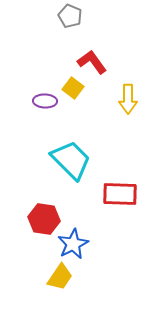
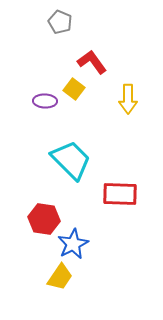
gray pentagon: moved 10 px left, 6 px down
yellow square: moved 1 px right, 1 px down
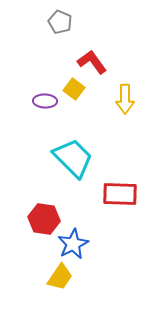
yellow arrow: moved 3 px left
cyan trapezoid: moved 2 px right, 2 px up
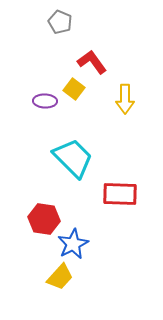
yellow trapezoid: rotated 8 degrees clockwise
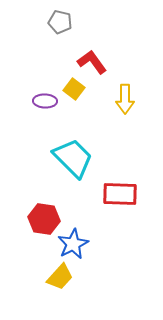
gray pentagon: rotated 10 degrees counterclockwise
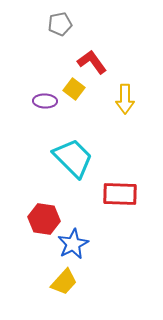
gray pentagon: moved 2 px down; rotated 25 degrees counterclockwise
yellow trapezoid: moved 4 px right, 5 px down
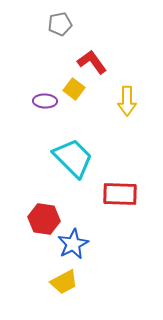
yellow arrow: moved 2 px right, 2 px down
yellow trapezoid: rotated 20 degrees clockwise
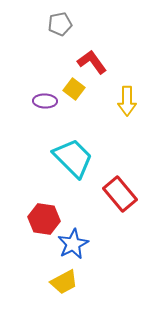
red rectangle: rotated 48 degrees clockwise
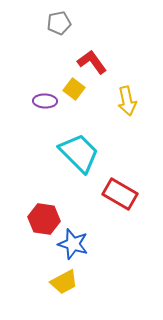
gray pentagon: moved 1 px left, 1 px up
yellow arrow: rotated 12 degrees counterclockwise
cyan trapezoid: moved 6 px right, 5 px up
red rectangle: rotated 20 degrees counterclockwise
blue star: rotated 28 degrees counterclockwise
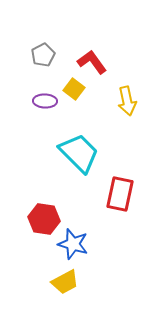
gray pentagon: moved 16 px left, 32 px down; rotated 15 degrees counterclockwise
red rectangle: rotated 72 degrees clockwise
yellow trapezoid: moved 1 px right
